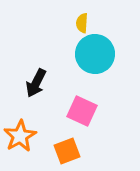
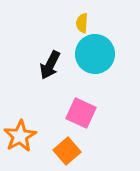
black arrow: moved 14 px right, 18 px up
pink square: moved 1 px left, 2 px down
orange square: rotated 20 degrees counterclockwise
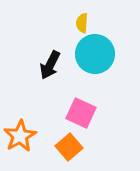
orange square: moved 2 px right, 4 px up
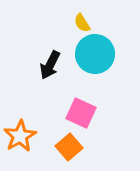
yellow semicircle: rotated 36 degrees counterclockwise
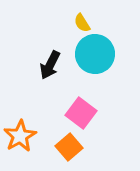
pink square: rotated 12 degrees clockwise
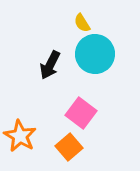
orange star: rotated 12 degrees counterclockwise
